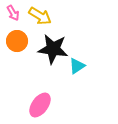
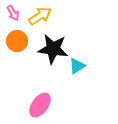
yellow arrow: rotated 65 degrees counterclockwise
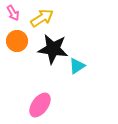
yellow arrow: moved 2 px right, 2 px down
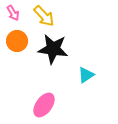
yellow arrow: moved 2 px right, 2 px up; rotated 80 degrees clockwise
cyan triangle: moved 9 px right, 9 px down
pink ellipse: moved 4 px right
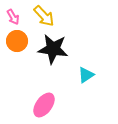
pink arrow: moved 4 px down
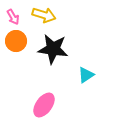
yellow arrow: moved 1 px up; rotated 30 degrees counterclockwise
orange circle: moved 1 px left
